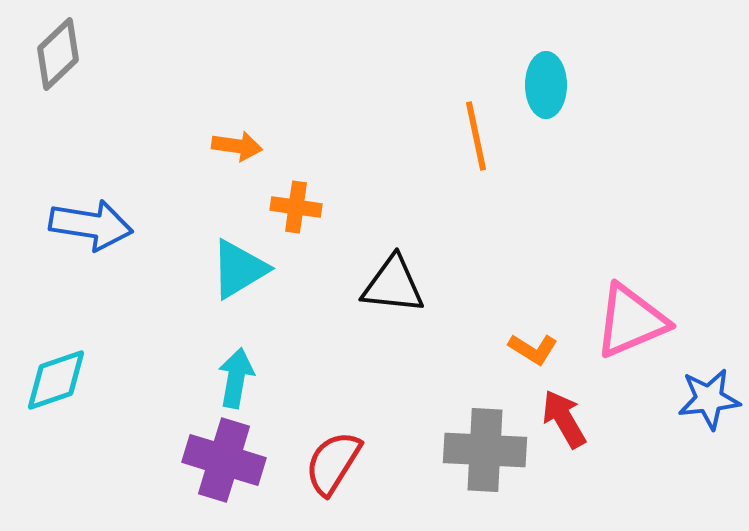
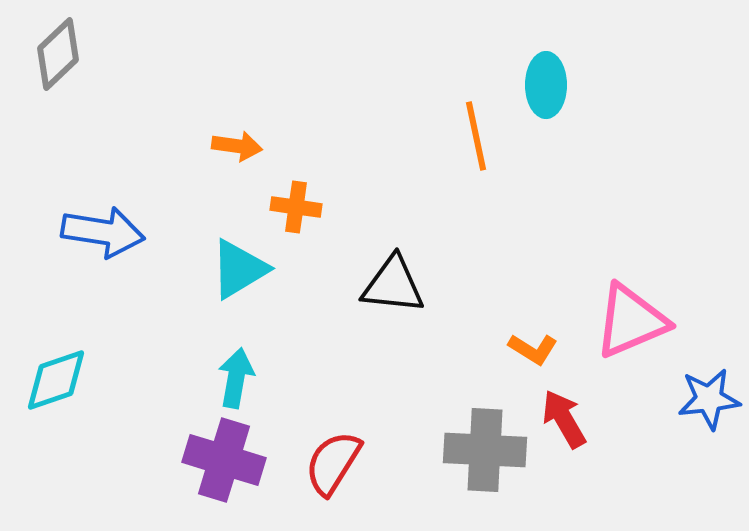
blue arrow: moved 12 px right, 7 px down
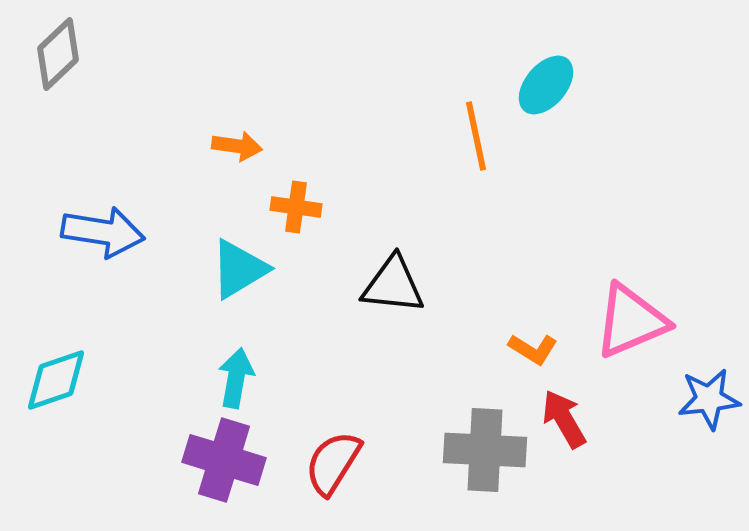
cyan ellipse: rotated 40 degrees clockwise
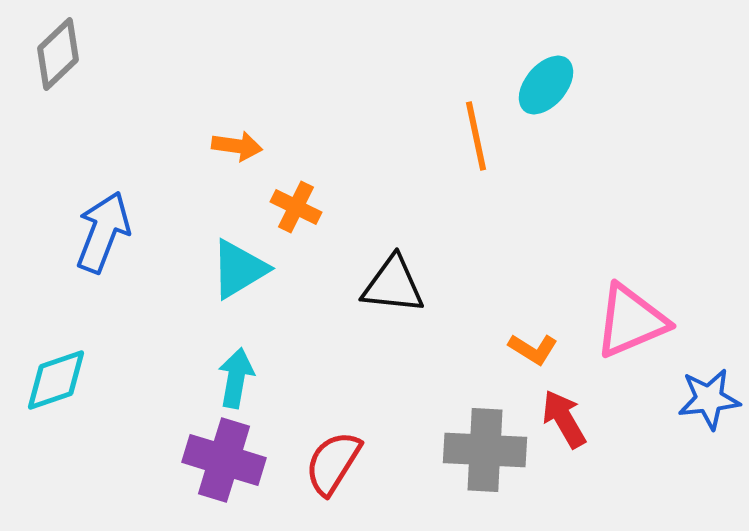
orange cross: rotated 18 degrees clockwise
blue arrow: rotated 78 degrees counterclockwise
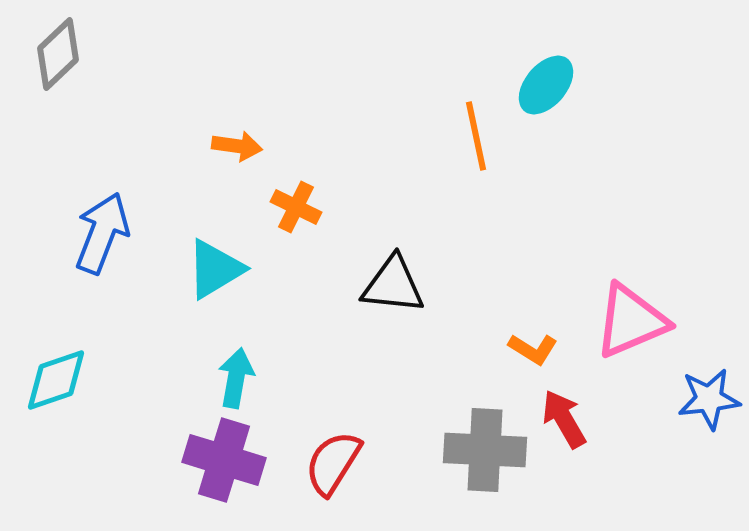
blue arrow: moved 1 px left, 1 px down
cyan triangle: moved 24 px left
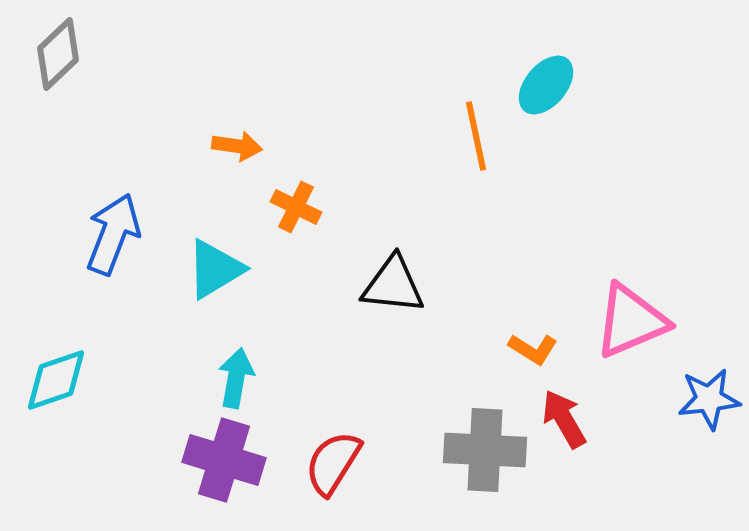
blue arrow: moved 11 px right, 1 px down
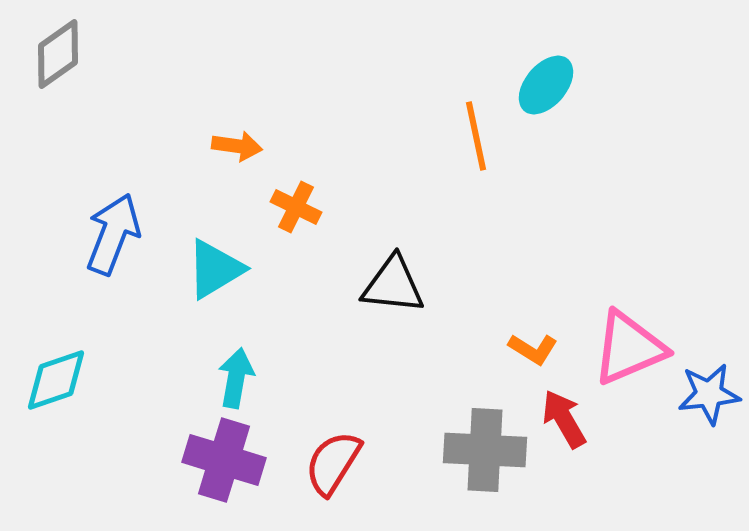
gray diamond: rotated 8 degrees clockwise
pink triangle: moved 2 px left, 27 px down
blue star: moved 5 px up
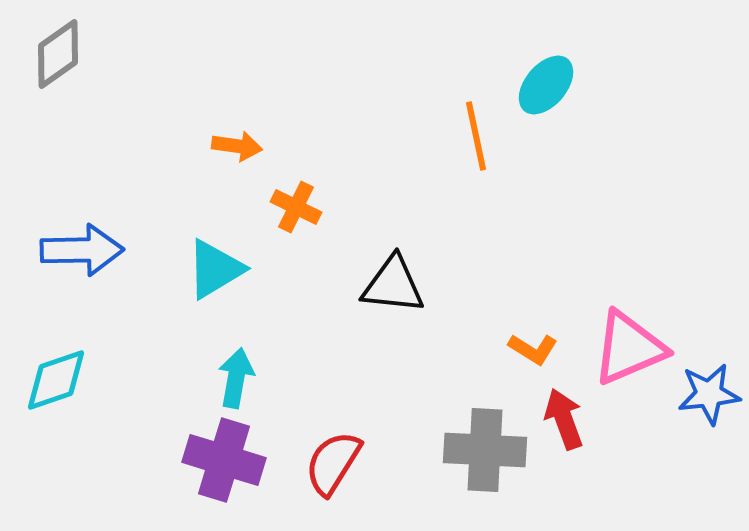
blue arrow: moved 31 px left, 16 px down; rotated 68 degrees clockwise
red arrow: rotated 10 degrees clockwise
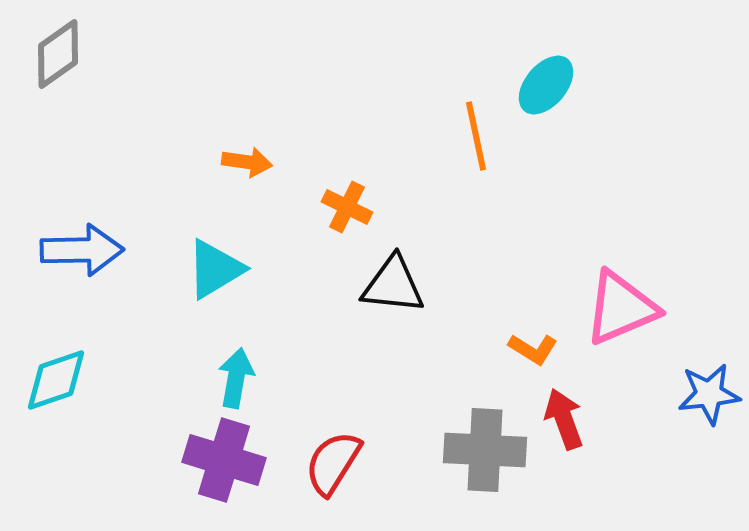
orange arrow: moved 10 px right, 16 px down
orange cross: moved 51 px right
pink triangle: moved 8 px left, 40 px up
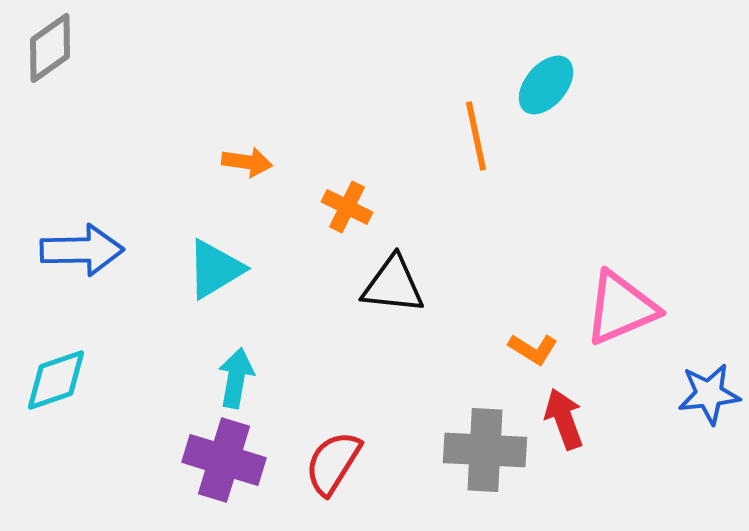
gray diamond: moved 8 px left, 6 px up
